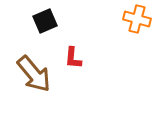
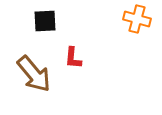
black square: rotated 20 degrees clockwise
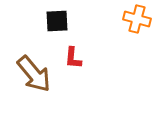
black square: moved 12 px right
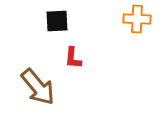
orange cross: rotated 12 degrees counterclockwise
brown arrow: moved 4 px right, 13 px down
